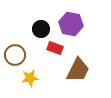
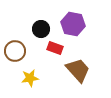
purple hexagon: moved 2 px right
brown circle: moved 4 px up
brown trapezoid: rotated 68 degrees counterclockwise
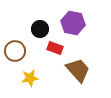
purple hexagon: moved 1 px up
black circle: moved 1 px left
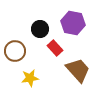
red rectangle: rotated 28 degrees clockwise
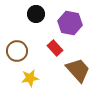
purple hexagon: moved 3 px left
black circle: moved 4 px left, 15 px up
brown circle: moved 2 px right
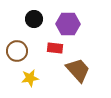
black circle: moved 2 px left, 5 px down
purple hexagon: moved 2 px left, 1 px down; rotated 10 degrees counterclockwise
red rectangle: rotated 42 degrees counterclockwise
